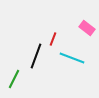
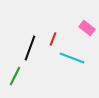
black line: moved 6 px left, 8 px up
green line: moved 1 px right, 3 px up
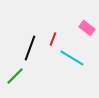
cyan line: rotated 10 degrees clockwise
green line: rotated 18 degrees clockwise
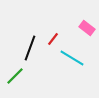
red line: rotated 16 degrees clockwise
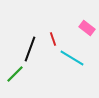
red line: rotated 56 degrees counterclockwise
black line: moved 1 px down
green line: moved 2 px up
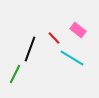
pink rectangle: moved 9 px left, 2 px down
red line: moved 1 px right, 1 px up; rotated 24 degrees counterclockwise
green line: rotated 18 degrees counterclockwise
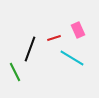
pink rectangle: rotated 28 degrees clockwise
red line: rotated 64 degrees counterclockwise
green line: moved 2 px up; rotated 54 degrees counterclockwise
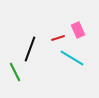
red line: moved 4 px right
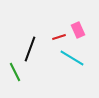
red line: moved 1 px right, 1 px up
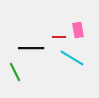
pink rectangle: rotated 14 degrees clockwise
red line: rotated 16 degrees clockwise
black line: moved 1 px right, 1 px up; rotated 70 degrees clockwise
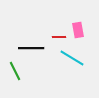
green line: moved 1 px up
